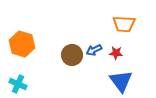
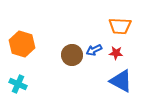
orange trapezoid: moved 4 px left, 2 px down
blue triangle: rotated 25 degrees counterclockwise
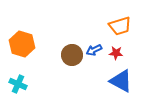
orange trapezoid: rotated 20 degrees counterclockwise
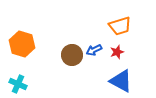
red star: moved 1 px right, 1 px up; rotated 24 degrees counterclockwise
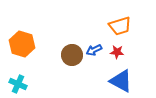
red star: rotated 24 degrees clockwise
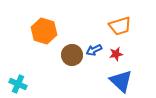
orange hexagon: moved 22 px right, 13 px up
red star: moved 1 px left, 2 px down; rotated 16 degrees counterclockwise
blue triangle: rotated 15 degrees clockwise
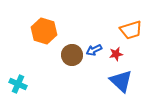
orange trapezoid: moved 11 px right, 4 px down
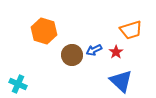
red star: moved 2 px up; rotated 24 degrees counterclockwise
